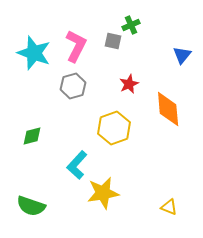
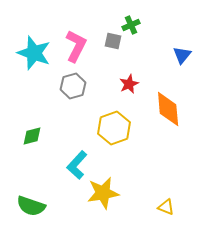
yellow triangle: moved 3 px left
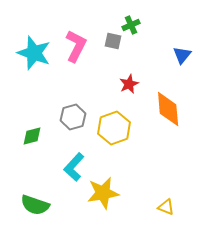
gray hexagon: moved 31 px down
cyan L-shape: moved 3 px left, 2 px down
green semicircle: moved 4 px right, 1 px up
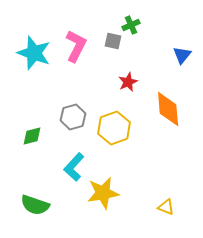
red star: moved 1 px left, 2 px up
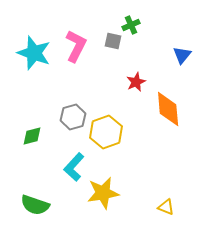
red star: moved 8 px right
yellow hexagon: moved 8 px left, 4 px down
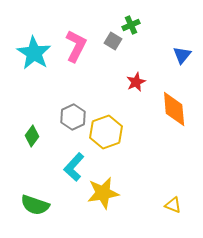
gray square: rotated 18 degrees clockwise
cyan star: rotated 12 degrees clockwise
orange diamond: moved 6 px right
gray hexagon: rotated 10 degrees counterclockwise
green diamond: rotated 40 degrees counterclockwise
yellow triangle: moved 7 px right, 2 px up
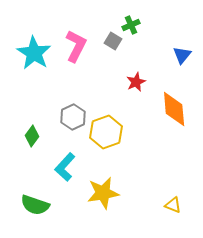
cyan L-shape: moved 9 px left
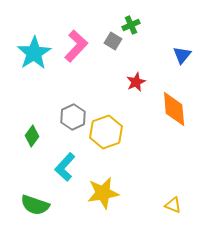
pink L-shape: rotated 16 degrees clockwise
cyan star: rotated 8 degrees clockwise
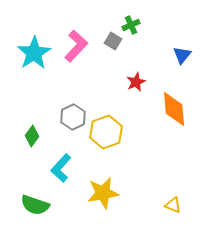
cyan L-shape: moved 4 px left, 1 px down
